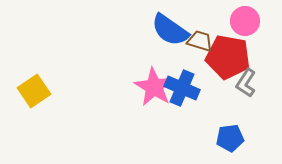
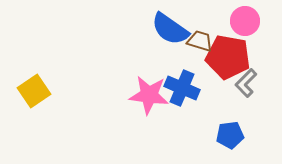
blue semicircle: moved 1 px up
gray L-shape: rotated 12 degrees clockwise
pink star: moved 5 px left, 8 px down; rotated 24 degrees counterclockwise
blue pentagon: moved 3 px up
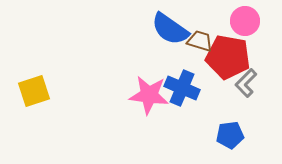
yellow square: rotated 16 degrees clockwise
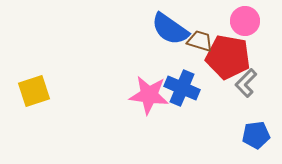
blue pentagon: moved 26 px right
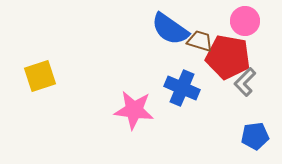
gray L-shape: moved 1 px left, 1 px up
yellow square: moved 6 px right, 15 px up
pink star: moved 15 px left, 15 px down
blue pentagon: moved 1 px left, 1 px down
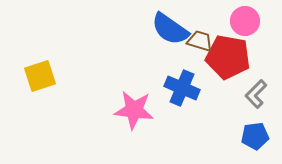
gray L-shape: moved 11 px right, 12 px down
